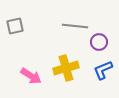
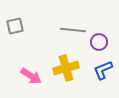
gray line: moved 2 px left, 4 px down
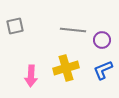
purple circle: moved 3 px right, 2 px up
pink arrow: rotated 60 degrees clockwise
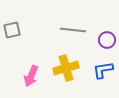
gray square: moved 3 px left, 4 px down
purple circle: moved 5 px right
blue L-shape: rotated 15 degrees clockwise
pink arrow: rotated 20 degrees clockwise
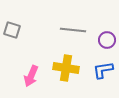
gray square: rotated 30 degrees clockwise
yellow cross: rotated 25 degrees clockwise
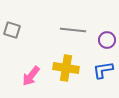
pink arrow: rotated 15 degrees clockwise
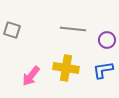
gray line: moved 1 px up
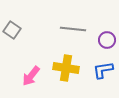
gray square: rotated 18 degrees clockwise
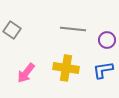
pink arrow: moved 5 px left, 3 px up
